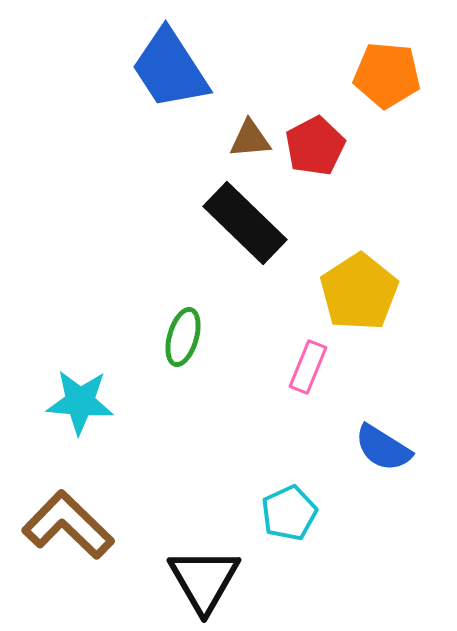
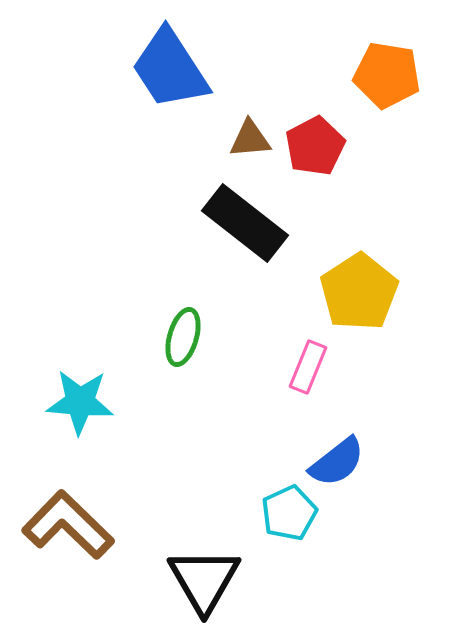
orange pentagon: rotated 4 degrees clockwise
black rectangle: rotated 6 degrees counterclockwise
blue semicircle: moved 46 px left, 14 px down; rotated 70 degrees counterclockwise
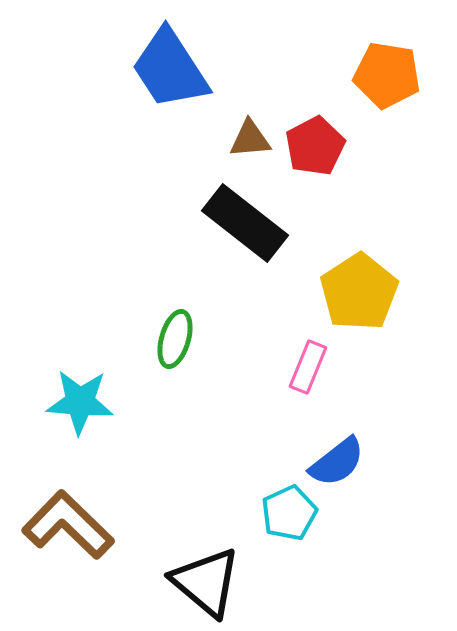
green ellipse: moved 8 px left, 2 px down
black triangle: moved 2 px right, 2 px down; rotated 20 degrees counterclockwise
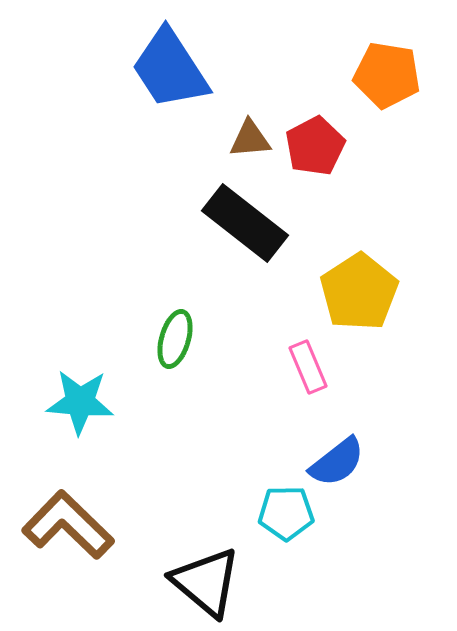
pink rectangle: rotated 45 degrees counterclockwise
cyan pentagon: moved 3 px left; rotated 24 degrees clockwise
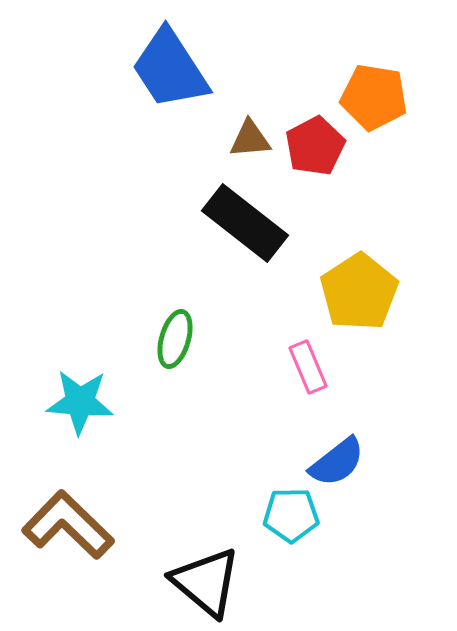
orange pentagon: moved 13 px left, 22 px down
cyan pentagon: moved 5 px right, 2 px down
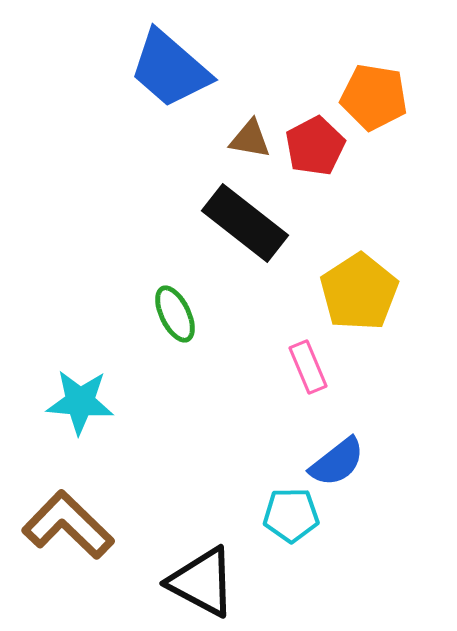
blue trapezoid: rotated 16 degrees counterclockwise
brown triangle: rotated 15 degrees clockwise
green ellipse: moved 25 px up; rotated 42 degrees counterclockwise
black triangle: moved 4 px left; rotated 12 degrees counterclockwise
